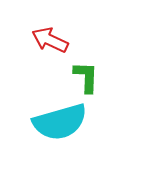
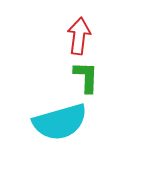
red arrow: moved 29 px right, 4 px up; rotated 72 degrees clockwise
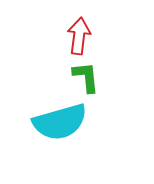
green L-shape: rotated 8 degrees counterclockwise
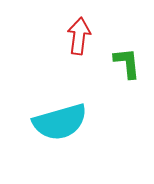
green L-shape: moved 41 px right, 14 px up
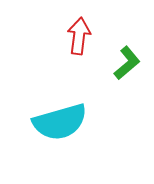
green L-shape: rotated 56 degrees clockwise
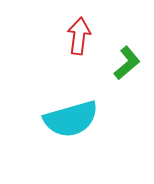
cyan semicircle: moved 11 px right, 3 px up
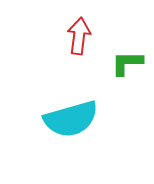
green L-shape: rotated 140 degrees counterclockwise
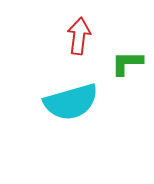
cyan semicircle: moved 17 px up
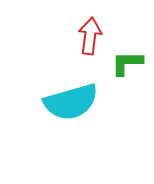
red arrow: moved 11 px right
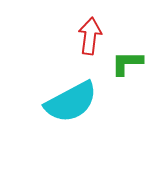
cyan semicircle: rotated 12 degrees counterclockwise
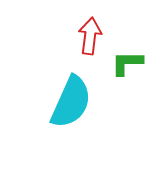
cyan semicircle: rotated 38 degrees counterclockwise
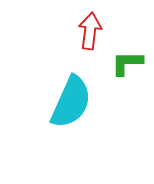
red arrow: moved 5 px up
